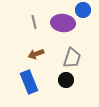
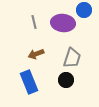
blue circle: moved 1 px right
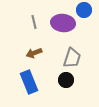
brown arrow: moved 2 px left, 1 px up
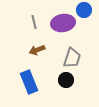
purple ellipse: rotated 15 degrees counterclockwise
brown arrow: moved 3 px right, 3 px up
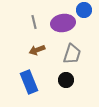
gray trapezoid: moved 4 px up
